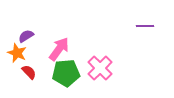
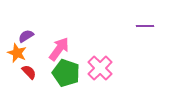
green pentagon: rotated 24 degrees clockwise
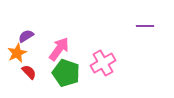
orange star: rotated 24 degrees clockwise
pink cross: moved 3 px right, 5 px up; rotated 15 degrees clockwise
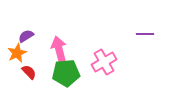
purple line: moved 8 px down
pink arrow: rotated 50 degrees counterclockwise
pink cross: moved 1 px right, 1 px up
green pentagon: rotated 24 degrees counterclockwise
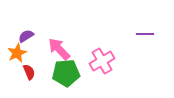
pink arrow: rotated 30 degrees counterclockwise
pink cross: moved 2 px left, 1 px up
red semicircle: rotated 21 degrees clockwise
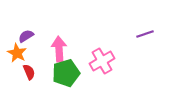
purple line: rotated 18 degrees counterclockwise
pink arrow: rotated 40 degrees clockwise
orange star: rotated 18 degrees counterclockwise
green pentagon: rotated 12 degrees counterclockwise
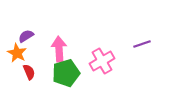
purple line: moved 3 px left, 10 px down
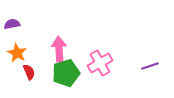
purple semicircle: moved 14 px left, 12 px up; rotated 21 degrees clockwise
purple line: moved 8 px right, 22 px down
pink cross: moved 2 px left, 2 px down
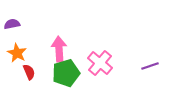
pink cross: rotated 20 degrees counterclockwise
